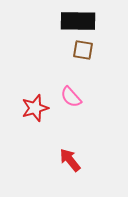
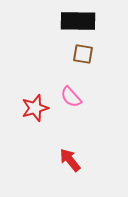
brown square: moved 4 px down
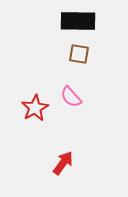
brown square: moved 4 px left
red star: rotated 12 degrees counterclockwise
red arrow: moved 7 px left, 3 px down; rotated 75 degrees clockwise
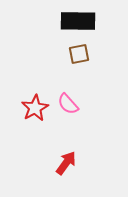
brown square: rotated 20 degrees counterclockwise
pink semicircle: moved 3 px left, 7 px down
red arrow: moved 3 px right
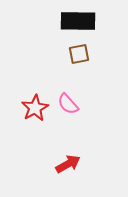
red arrow: moved 2 px right, 1 px down; rotated 25 degrees clockwise
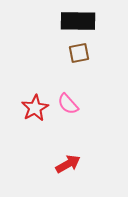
brown square: moved 1 px up
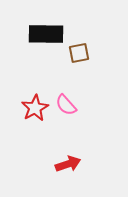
black rectangle: moved 32 px left, 13 px down
pink semicircle: moved 2 px left, 1 px down
red arrow: rotated 10 degrees clockwise
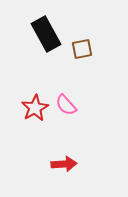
black rectangle: rotated 60 degrees clockwise
brown square: moved 3 px right, 4 px up
red arrow: moved 4 px left; rotated 15 degrees clockwise
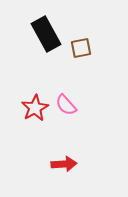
brown square: moved 1 px left, 1 px up
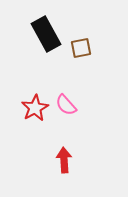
red arrow: moved 4 px up; rotated 90 degrees counterclockwise
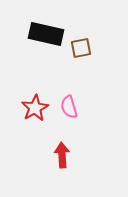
black rectangle: rotated 48 degrees counterclockwise
pink semicircle: moved 3 px right, 2 px down; rotated 25 degrees clockwise
red arrow: moved 2 px left, 5 px up
